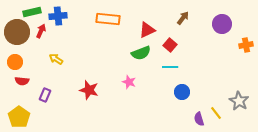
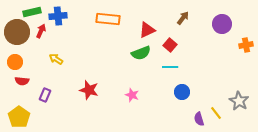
pink star: moved 3 px right, 13 px down
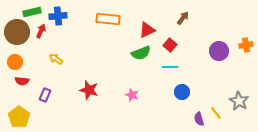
purple circle: moved 3 px left, 27 px down
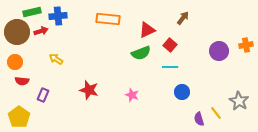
red arrow: rotated 48 degrees clockwise
purple rectangle: moved 2 px left
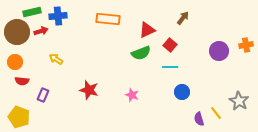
yellow pentagon: rotated 15 degrees counterclockwise
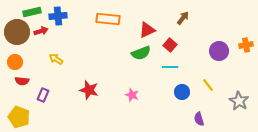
yellow line: moved 8 px left, 28 px up
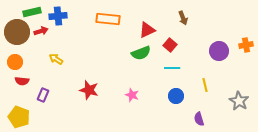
brown arrow: rotated 120 degrees clockwise
cyan line: moved 2 px right, 1 px down
yellow line: moved 3 px left; rotated 24 degrees clockwise
blue circle: moved 6 px left, 4 px down
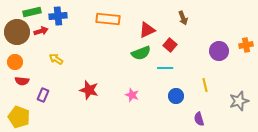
cyan line: moved 7 px left
gray star: rotated 24 degrees clockwise
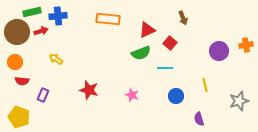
red square: moved 2 px up
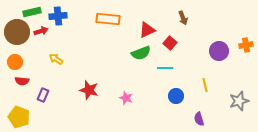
pink star: moved 6 px left, 3 px down
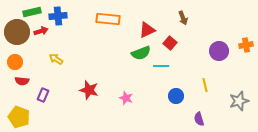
cyan line: moved 4 px left, 2 px up
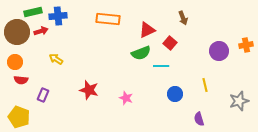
green rectangle: moved 1 px right
red semicircle: moved 1 px left, 1 px up
blue circle: moved 1 px left, 2 px up
